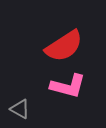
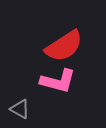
pink L-shape: moved 10 px left, 5 px up
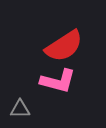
gray triangle: rotated 30 degrees counterclockwise
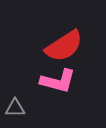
gray triangle: moved 5 px left, 1 px up
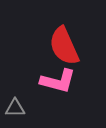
red semicircle: rotated 99 degrees clockwise
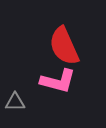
gray triangle: moved 6 px up
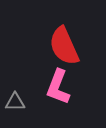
pink L-shape: moved 6 px down; rotated 96 degrees clockwise
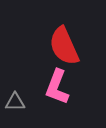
pink L-shape: moved 1 px left
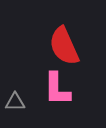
pink L-shape: moved 2 px down; rotated 21 degrees counterclockwise
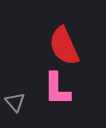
gray triangle: rotated 50 degrees clockwise
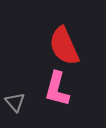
pink L-shape: rotated 15 degrees clockwise
